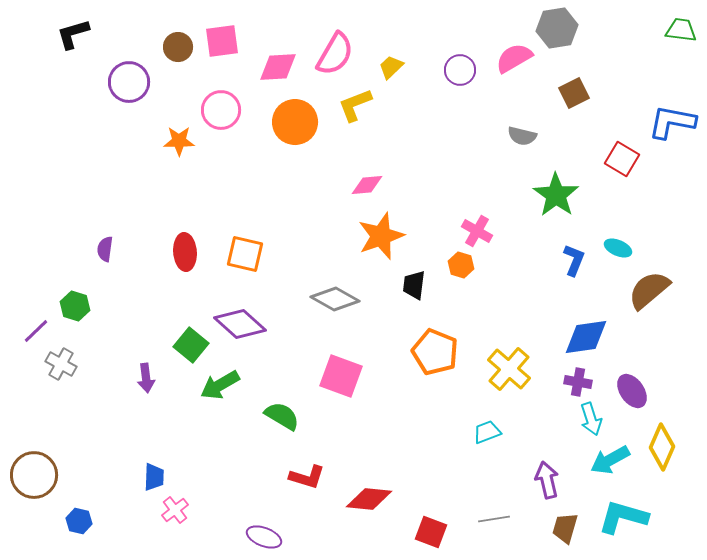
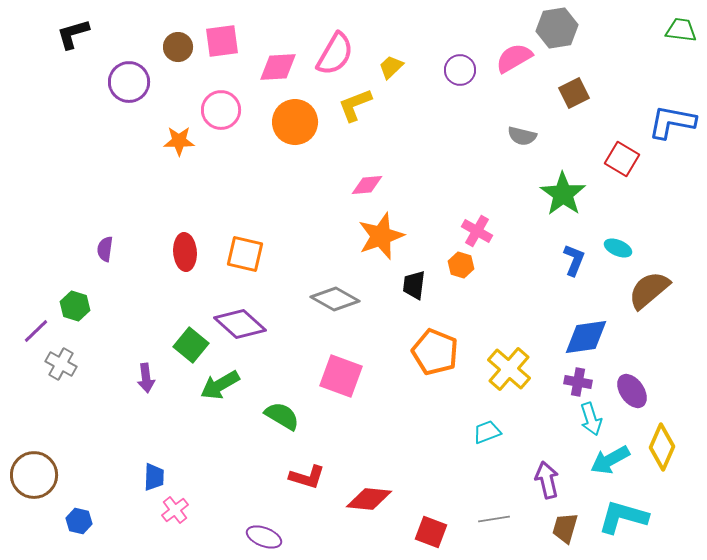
green star at (556, 195): moved 7 px right, 1 px up
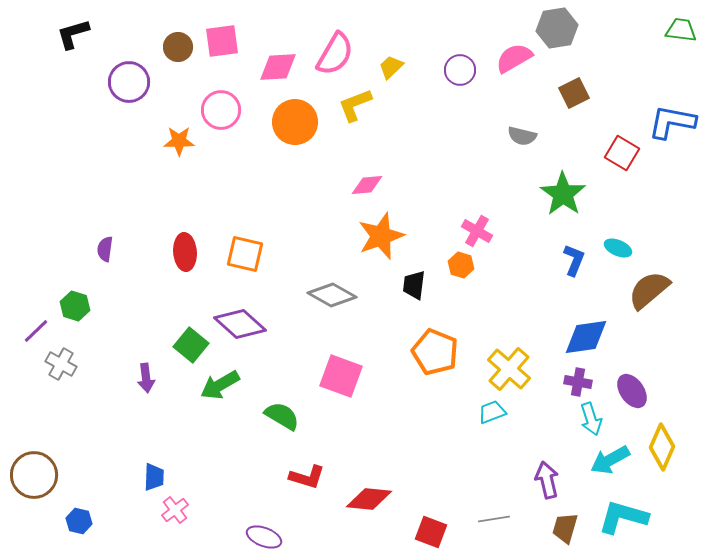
red square at (622, 159): moved 6 px up
gray diamond at (335, 299): moved 3 px left, 4 px up
cyan trapezoid at (487, 432): moved 5 px right, 20 px up
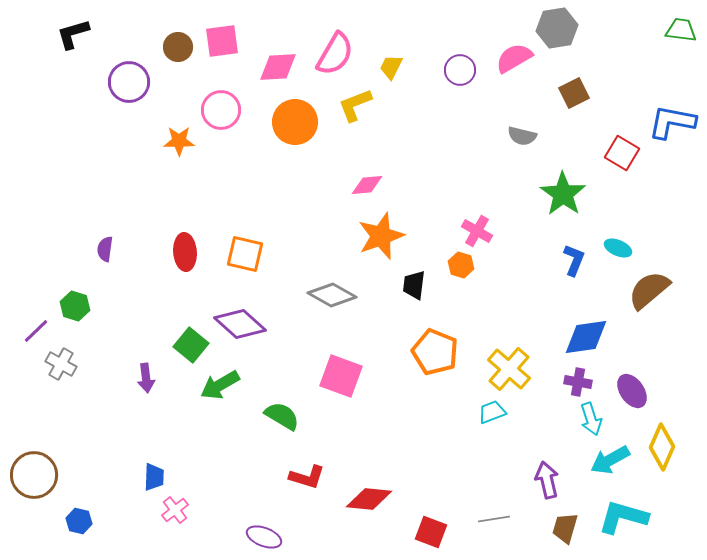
yellow trapezoid at (391, 67): rotated 20 degrees counterclockwise
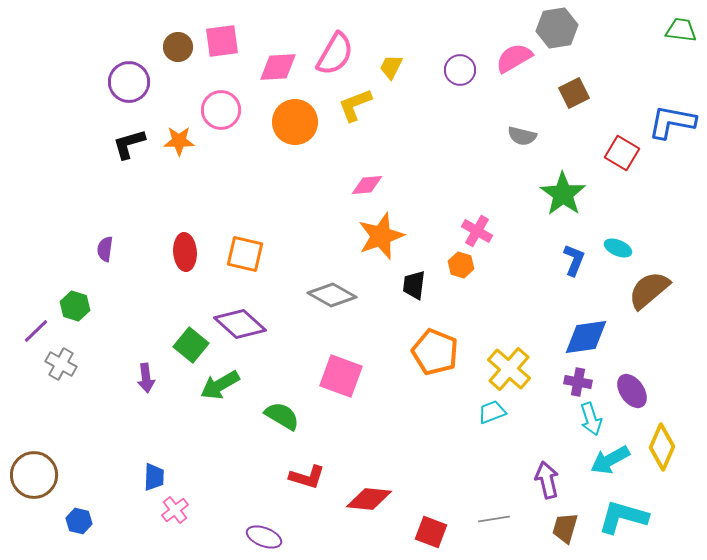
black L-shape at (73, 34): moved 56 px right, 110 px down
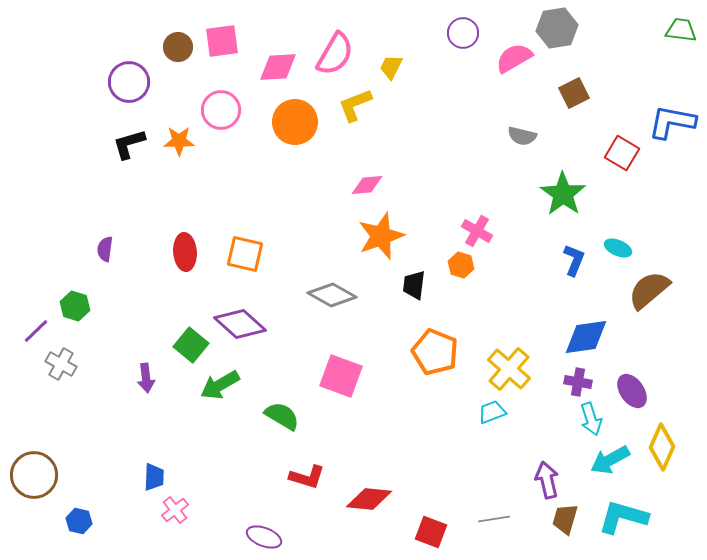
purple circle at (460, 70): moved 3 px right, 37 px up
brown trapezoid at (565, 528): moved 9 px up
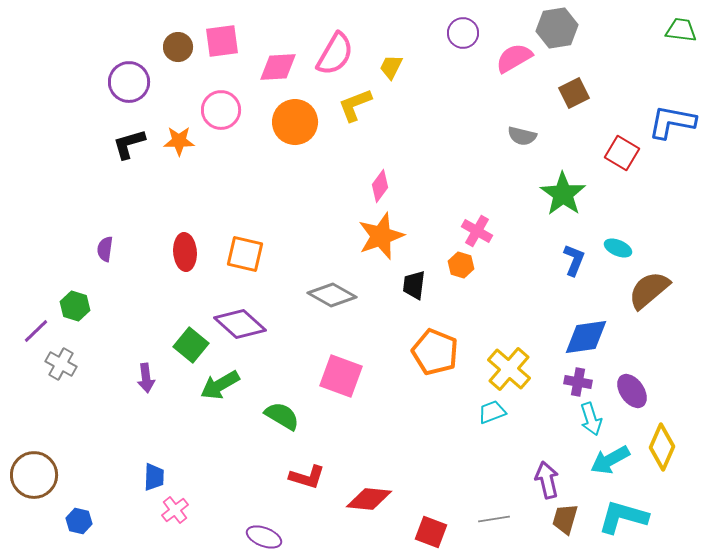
pink diamond at (367, 185): moved 13 px right, 1 px down; rotated 48 degrees counterclockwise
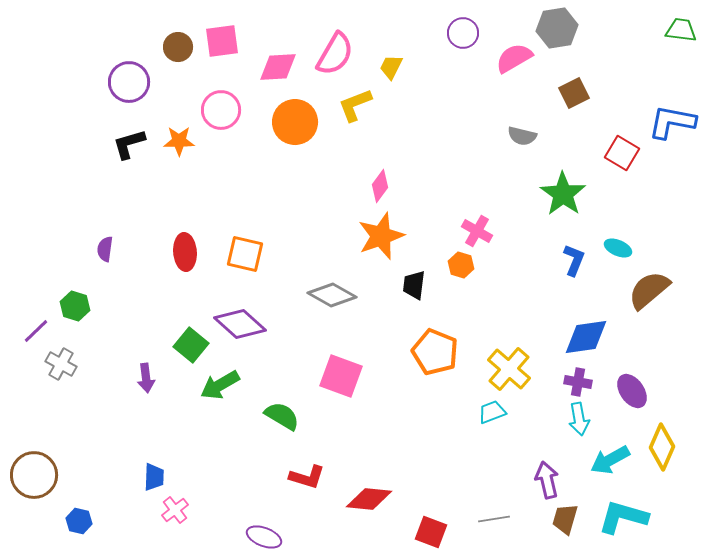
cyan arrow at (591, 419): moved 12 px left; rotated 8 degrees clockwise
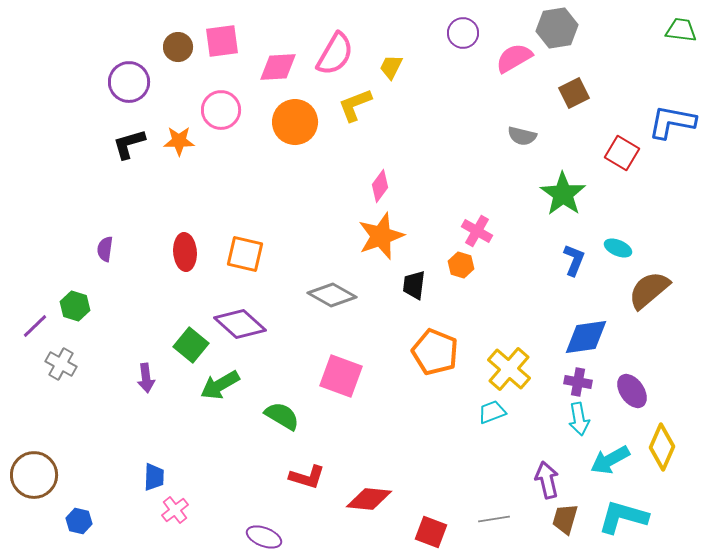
purple line at (36, 331): moved 1 px left, 5 px up
